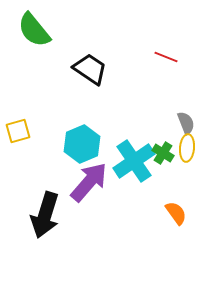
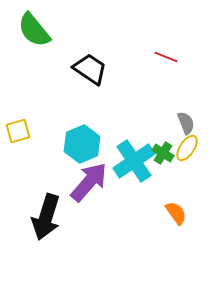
yellow ellipse: rotated 28 degrees clockwise
black arrow: moved 1 px right, 2 px down
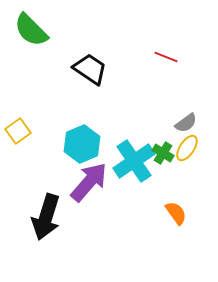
green semicircle: moved 3 px left; rotated 6 degrees counterclockwise
gray semicircle: rotated 75 degrees clockwise
yellow square: rotated 20 degrees counterclockwise
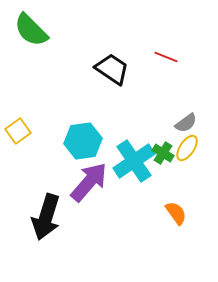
black trapezoid: moved 22 px right
cyan hexagon: moved 1 px right, 3 px up; rotated 15 degrees clockwise
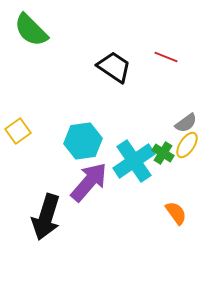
black trapezoid: moved 2 px right, 2 px up
yellow ellipse: moved 3 px up
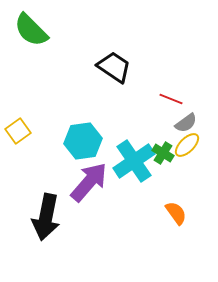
red line: moved 5 px right, 42 px down
yellow ellipse: rotated 12 degrees clockwise
black arrow: rotated 6 degrees counterclockwise
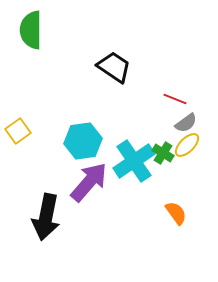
green semicircle: rotated 45 degrees clockwise
red line: moved 4 px right
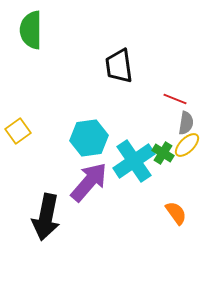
black trapezoid: moved 5 px right, 1 px up; rotated 132 degrees counterclockwise
gray semicircle: rotated 45 degrees counterclockwise
cyan hexagon: moved 6 px right, 3 px up
